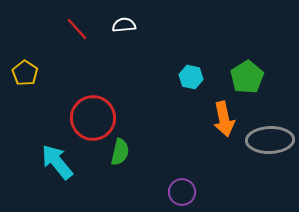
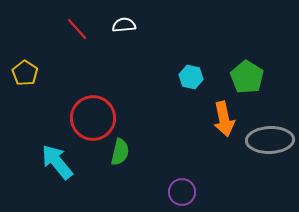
green pentagon: rotated 8 degrees counterclockwise
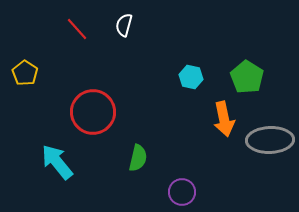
white semicircle: rotated 70 degrees counterclockwise
red circle: moved 6 px up
green semicircle: moved 18 px right, 6 px down
